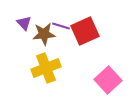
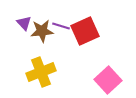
brown star: moved 2 px left, 3 px up
yellow cross: moved 5 px left, 4 px down
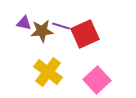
purple triangle: rotated 35 degrees counterclockwise
red square: moved 3 px down
yellow cross: moved 7 px right; rotated 32 degrees counterclockwise
pink square: moved 11 px left
